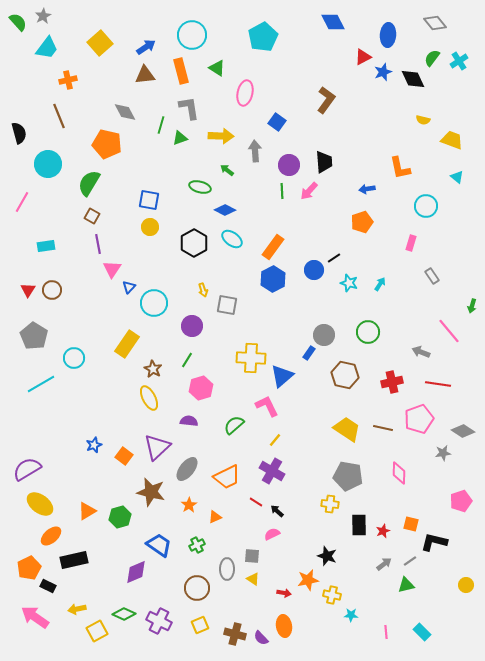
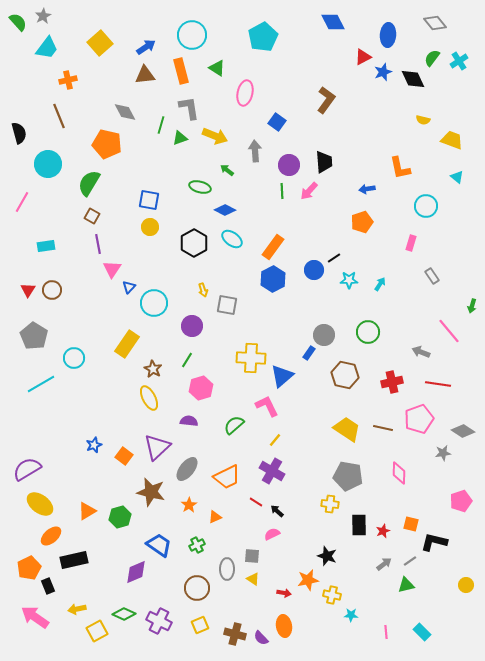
yellow arrow at (221, 136): moved 6 px left; rotated 20 degrees clockwise
cyan star at (349, 283): moved 3 px up; rotated 18 degrees counterclockwise
black rectangle at (48, 586): rotated 42 degrees clockwise
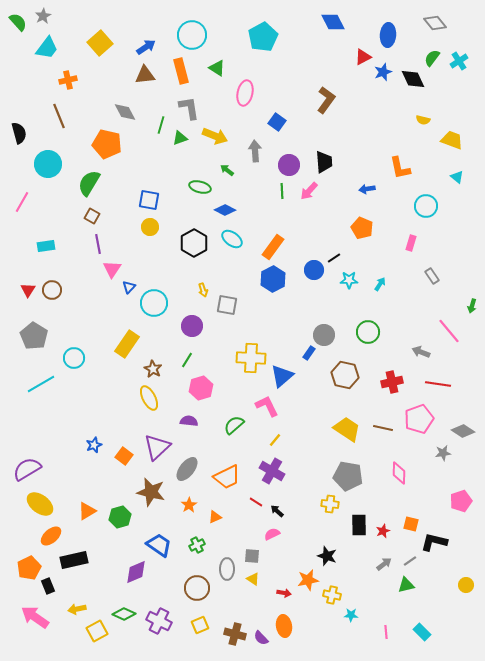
orange pentagon at (362, 222): moved 6 px down; rotated 30 degrees counterclockwise
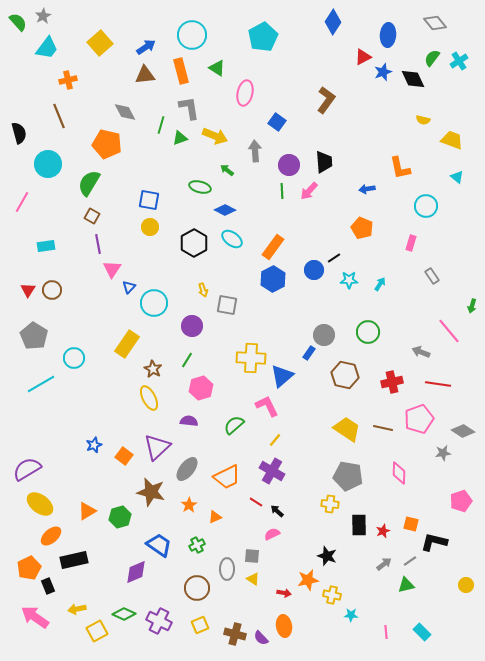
blue diamond at (333, 22): rotated 60 degrees clockwise
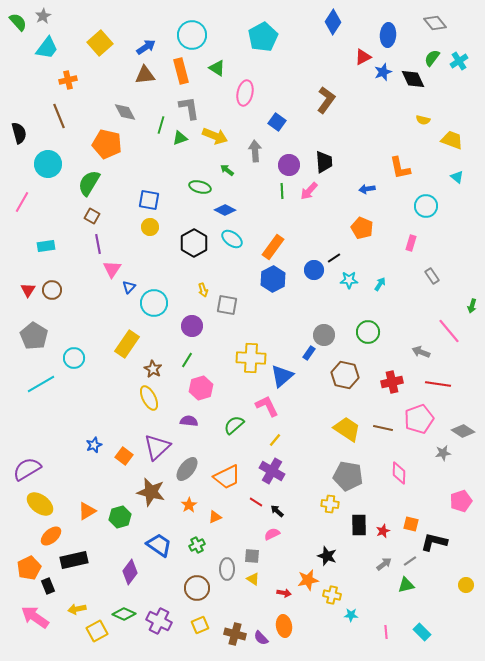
purple diamond at (136, 572): moved 6 px left; rotated 30 degrees counterclockwise
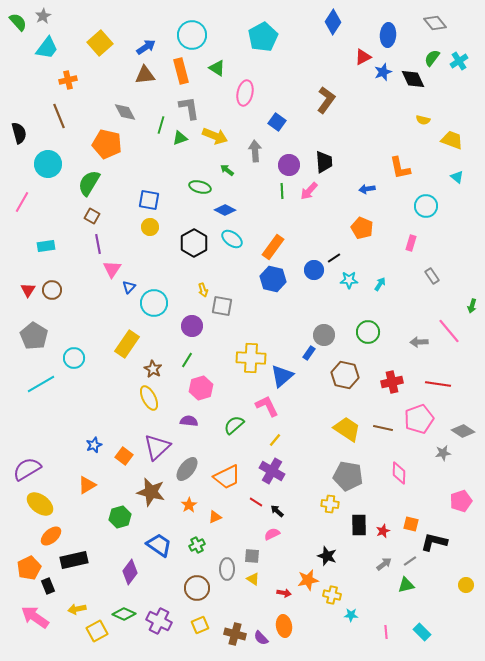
blue hexagon at (273, 279): rotated 20 degrees counterclockwise
gray square at (227, 305): moved 5 px left, 1 px down
gray arrow at (421, 352): moved 2 px left, 10 px up; rotated 24 degrees counterclockwise
orange triangle at (87, 511): moved 26 px up
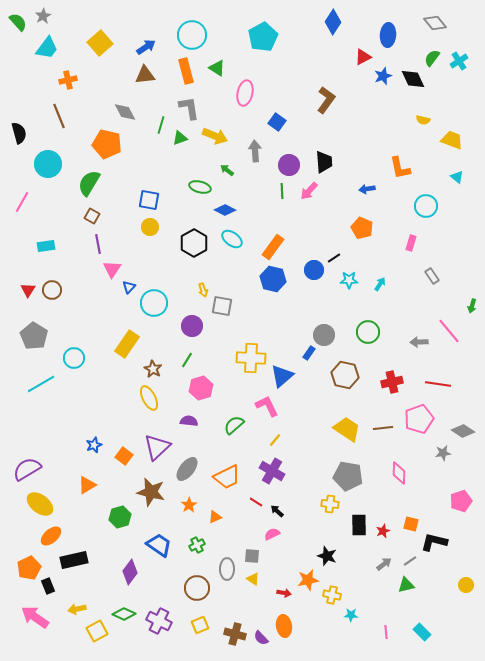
orange rectangle at (181, 71): moved 5 px right
blue star at (383, 72): moved 4 px down
brown line at (383, 428): rotated 18 degrees counterclockwise
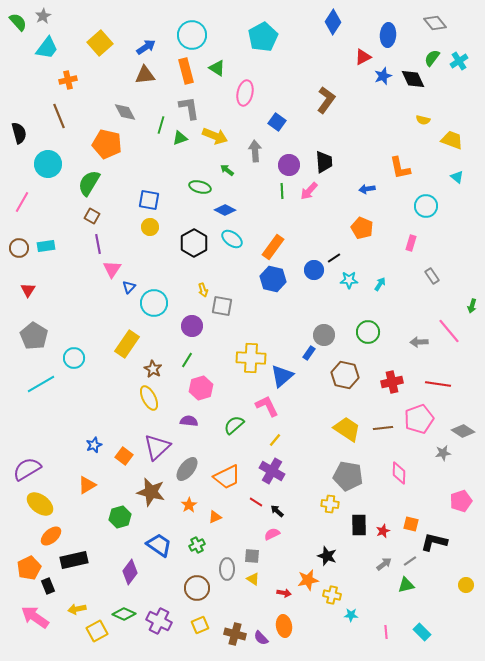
brown circle at (52, 290): moved 33 px left, 42 px up
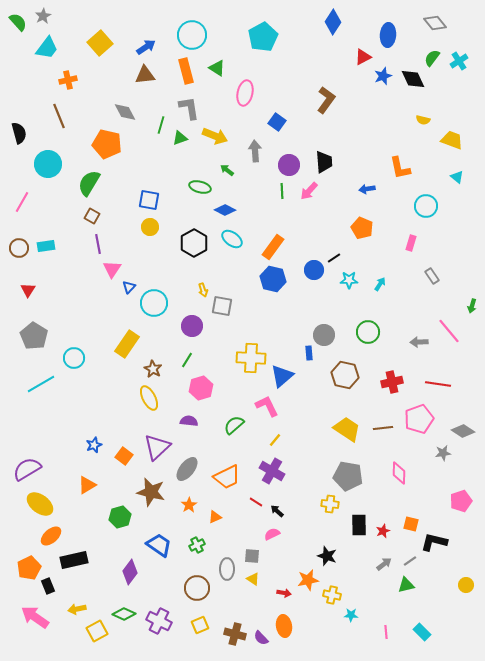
blue rectangle at (309, 353): rotated 40 degrees counterclockwise
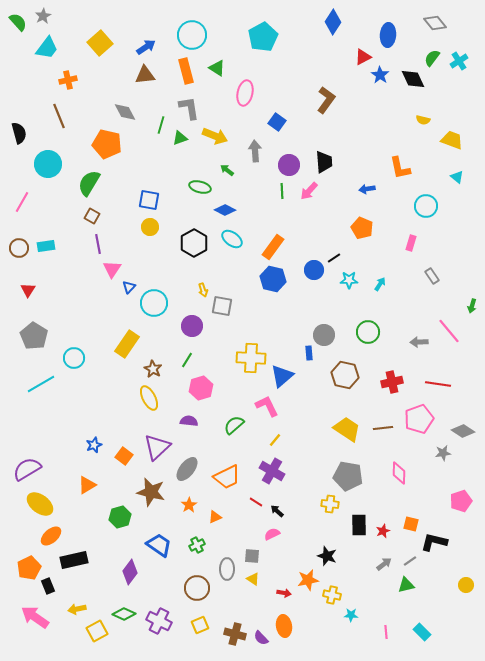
blue star at (383, 76): moved 3 px left, 1 px up; rotated 18 degrees counterclockwise
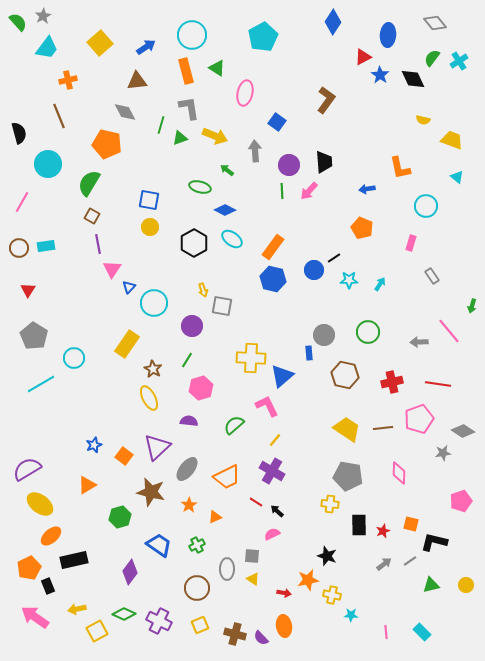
brown triangle at (145, 75): moved 8 px left, 6 px down
green triangle at (406, 585): moved 25 px right
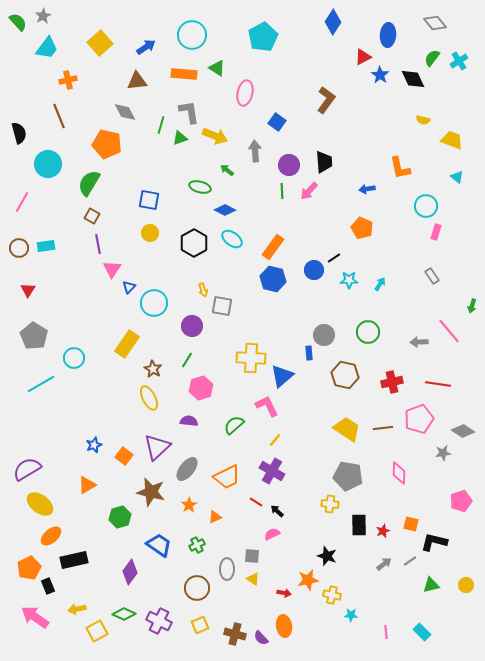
orange rectangle at (186, 71): moved 2 px left, 3 px down; rotated 70 degrees counterclockwise
gray L-shape at (189, 108): moved 4 px down
yellow circle at (150, 227): moved 6 px down
pink rectangle at (411, 243): moved 25 px right, 11 px up
